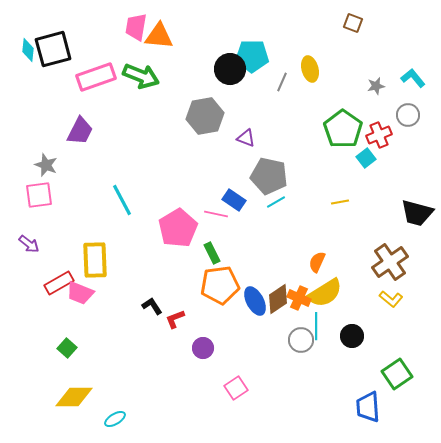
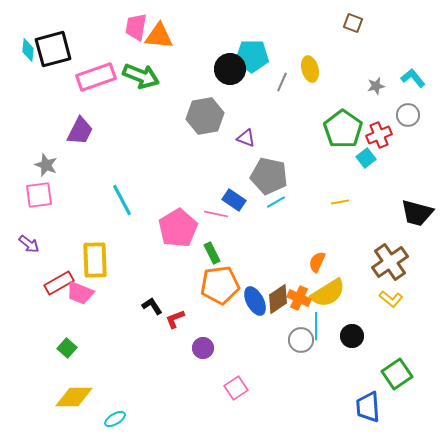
yellow semicircle at (325, 293): moved 3 px right
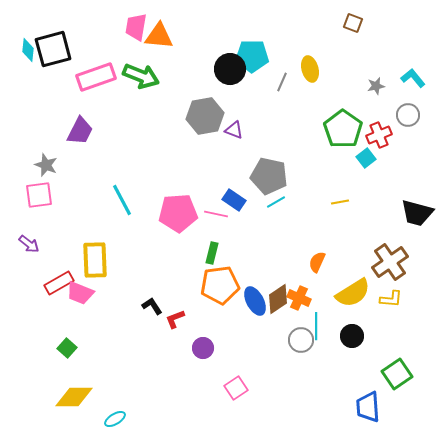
purple triangle at (246, 138): moved 12 px left, 8 px up
pink pentagon at (178, 228): moved 15 px up; rotated 27 degrees clockwise
green rectangle at (212, 253): rotated 40 degrees clockwise
yellow semicircle at (328, 293): moved 25 px right
yellow L-shape at (391, 299): rotated 35 degrees counterclockwise
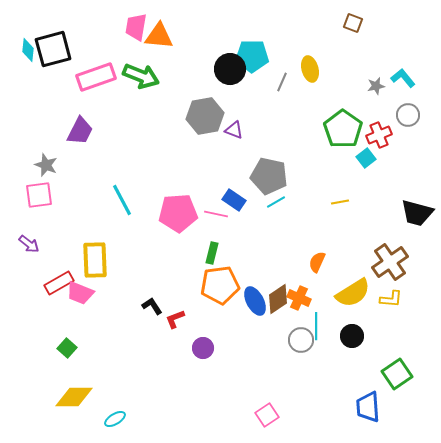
cyan L-shape at (413, 78): moved 10 px left
pink square at (236, 388): moved 31 px right, 27 px down
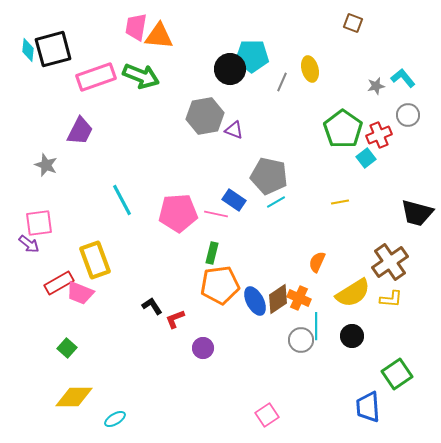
pink square at (39, 195): moved 28 px down
yellow rectangle at (95, 260): rotated 18 degrees counterclockwise
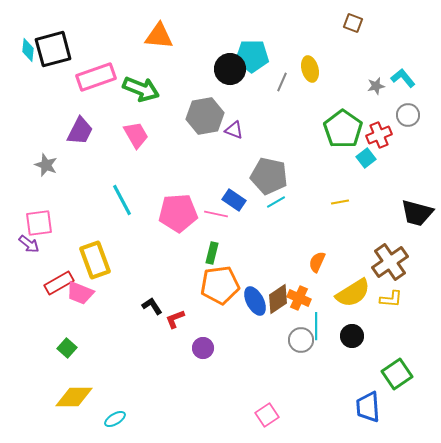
pink trapezoid at (136, 27): moved 108 px down; rotated 140 degrees clockwise
green arrow at (141, 76): moved 13 px down
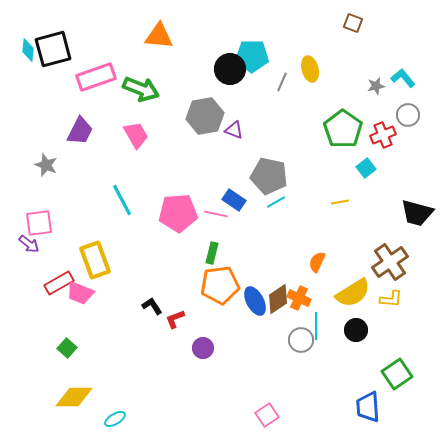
red cross at (379, 135): moved 4 px right
cyan square at (366, 158): moved 10 px down
black circle at (352, 336): moved 4 px right, 6 px up
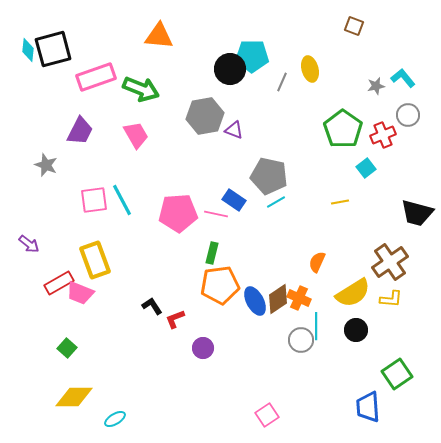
brown square at (353, 23): moved 1 px right, 3 px down
pink square at (39, 223): moved 55 px right, 23 px up
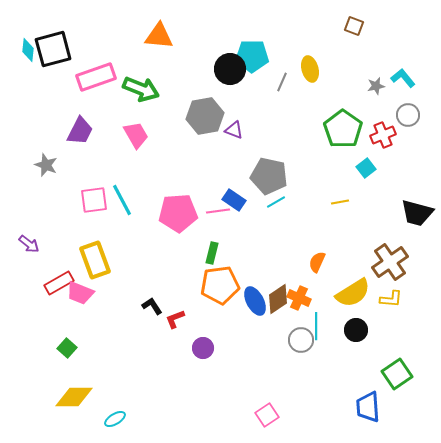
pink line at (216, 214): moved 2 px right, 3 px up; rotated 20 degrees counterclockwise
